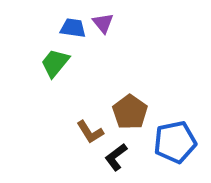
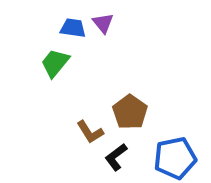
blue pentagon: moved 16 px down
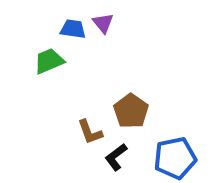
blue trapezoid: moved 1 px down
green trapezoid: moved 6 px left, 2 px up; rotated 28 degrees clockwise
brown pentagon: moved 1 px right, 1 px up
brown L-shape: rotated 12 degrees clockwise
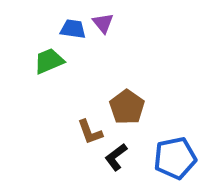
brown pentagon: moved 4 px left, 4 px up
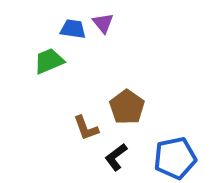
brown L-shape: moved 4 px left, 4 px up
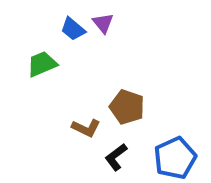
blue trapezoid: rotated 148 degrees counterclockwise
green trapezoid: moved 7 px left, 3 px down
brown pentagon: rotated 16 degrees counterclockwise
brown L-shape: rotated 44 degrees counterclockwise
blue pentagon: rotated 12 degrees counterclockwise
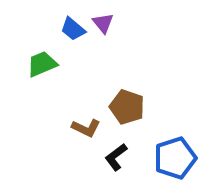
blue pentagon: rotated 6 degrees clockwise
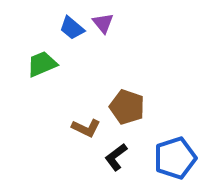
blue trapezoid: moved 1 px left, 1 px up
